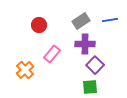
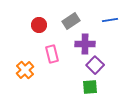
gray rectangle: moved 10 px left
pink rectangle: rotated 54 degrees counterclockwise
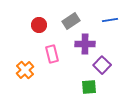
purple square: moved 7 px right
green square: moved 1 px left
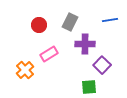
gray rectangle: moved 1 px left, 1 px down; rotated 30 degrees counterclockwise
pink rectangle: moved 3 px left; rotated 72 degrees clockwise
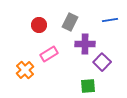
purple square: moved 3 px up
green square: moved 1 px left, 1 px up
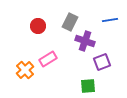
red circle: moved 1 px left, 1 px down
purple cross: moved 3 px up; rotated 18 degrees clockwise
pink rectangle: moved 1 px left, 5 px down
purple square: rotated 24 degrees clockwise
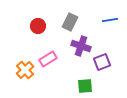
purple cross: moved 4 px left, 5 px down
green square: moved 3 px left
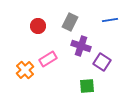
purple square: rotated 36 degrees counterclockwise
green square: moved 2 px right
